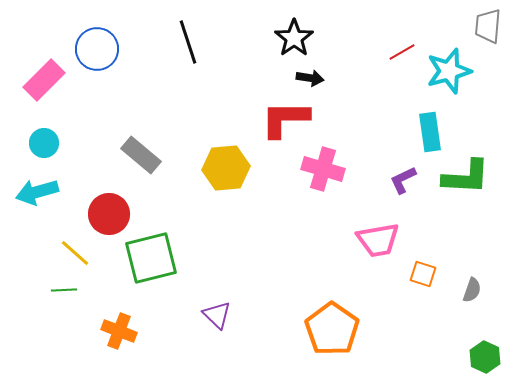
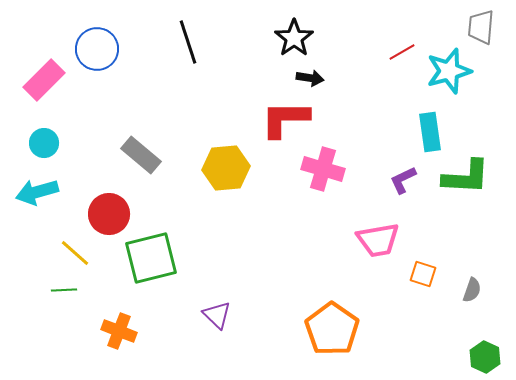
gray trapezoid: moved 7 px left, 1 px down
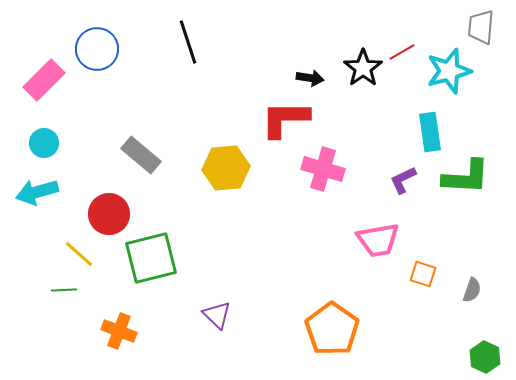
black star: moved 69 px right, 30 px down
yellow line: moved 4 px right, 1 px down
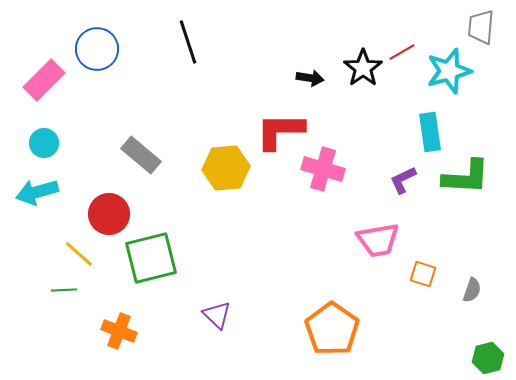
red L-shape: moved 5 px left, 12 px down
green hexagon: moved 3 px right, 1 px down; rotated 20 degrees clockwise
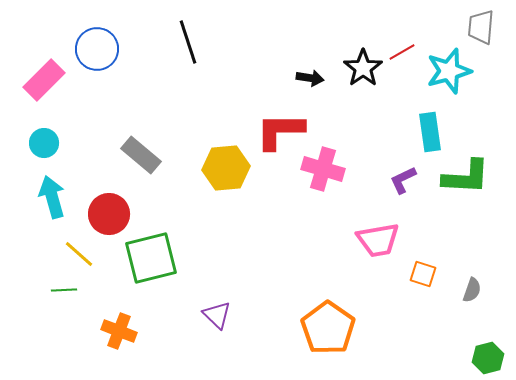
cyan arrow: moved 15 px right, 5 px down; rotated 90 degrees clockwise
orange pentagon: moved 4 px left, 1 px up
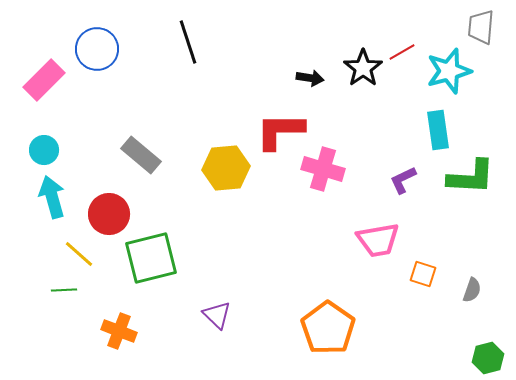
cyan rectangle: moved 8 px right, 2 px up
cyan circle: moved 7 px down
green L-shape: moved 5 px right
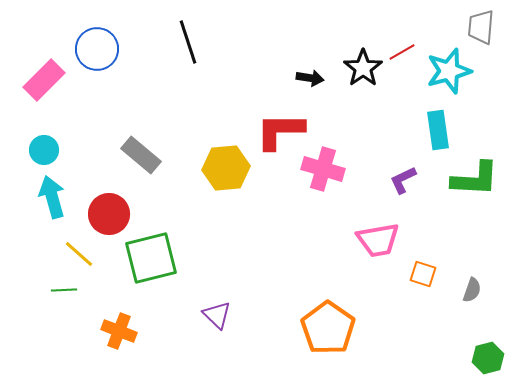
green L-shape: moved 4 px right, 2 px down
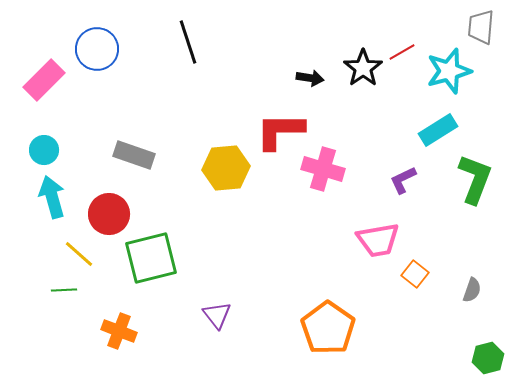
cyan rectangle: rotated 66 degrees clockwise
gray rectangle: moved 7 px left; rotated 21 degrees counterclockwise
green L-shape: rotated 72 degrees counterclockwise
orange square: moved 8 px left; rotated 20 degrees clockwise
purple triangle: rotated 8 degrees clockwise
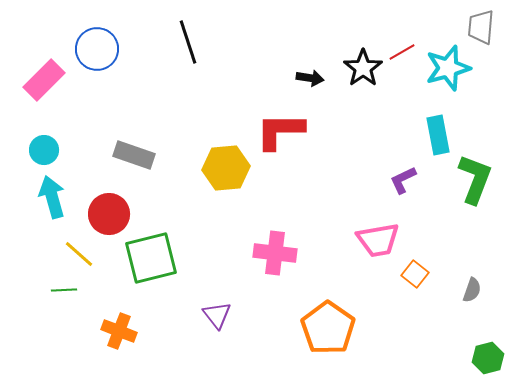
cyan star: moved 1 px left, 3 px up
cyan rectangle: moved 5 px down; rotated 69 degrees counterclockwise
pink cross: moved 48 px left, 84 px down; rotated 9 degrees counterclockwise
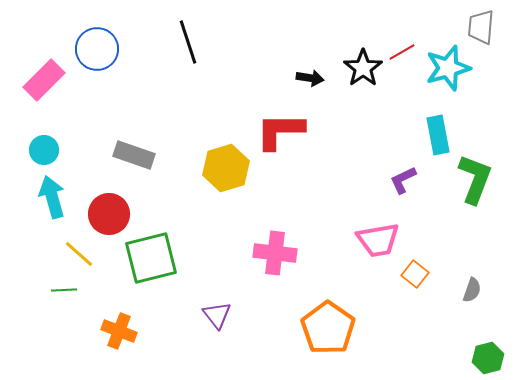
yellow hexagon: rotated 12 degrees counterclockwise
